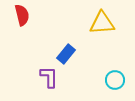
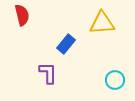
blue rectangle: moved 10 px up
purple L-shape: moved 1 px left, 4 px up
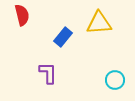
yellow triangle: moved 3 px left
blue rectangle: moved 3 px left, 7 px up
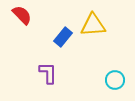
red semicircle: rotated 30 degrees counterclockwise
yellow triangle: moved 6 px left, 2 px down
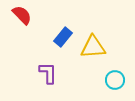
yellow triangle: moved 22 px down
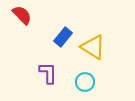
yellow triangle: rotated 36 degrees clockwise
cyan circle: moved 30 px left, 2 px down
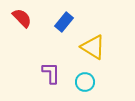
red semicircle: moved 3 px down
blue rectangle: moved 1 px right, 15 px up
purple L-shape: moved 3 px right
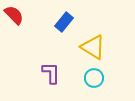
red semicircle: moved 8 px left, 3 px up
cyan circle: moved 9 px right, 4 px up
